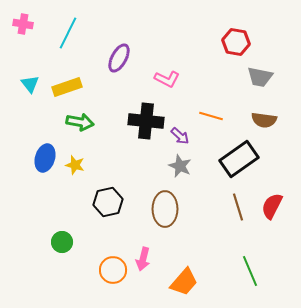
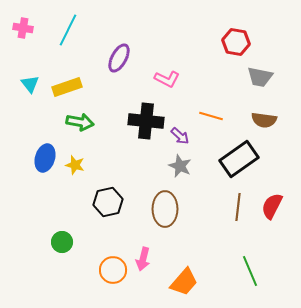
pink cross: moved 4 px down
cyan line: moved 3 px up
brown line: rotated 24 degrees clockwise
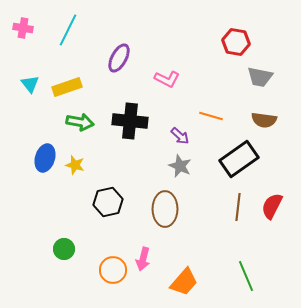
black cross: moved 16 px left
green circle: moved 2 px right, 7 px down
green line: moved 4 px left, 5 px down
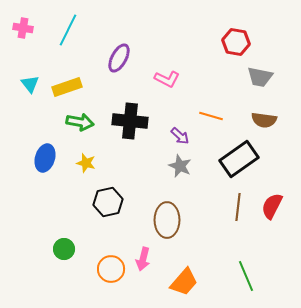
yellow star: moved 11 px right, 2 px up
brown ellipse: moved 2 px right, 11 px down
orange circle: moved 2 px left, 1 px up
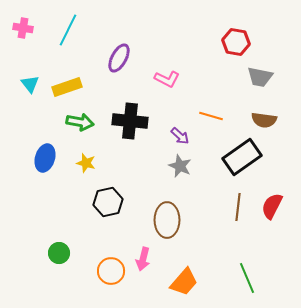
black rectangle: moved 3 px right, 2 px up
green circle: moved 5 px left, 4 px down
orange circle: moved 2 px down
green line: moved 1 px right, 2 px down
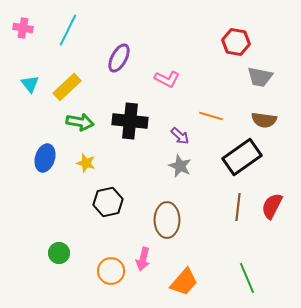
yellow rectangle: rotated 24 degrees counterclockwise
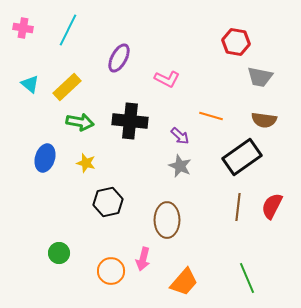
cyan triangle: rotated 12 degrees counterclockwise
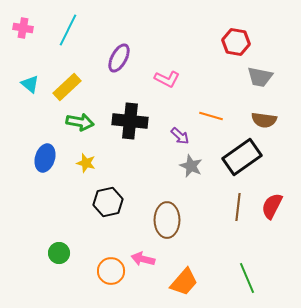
gray star: moved 11 px right
pink arrow: rotated 90 degrees clockwise
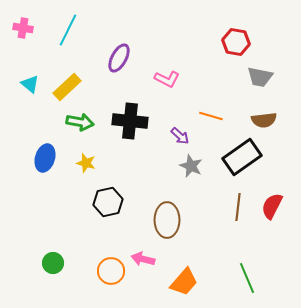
brown semicircle: rotated 15 degrees counterclockwise
green circle: moved 6 px left, 10 px down
